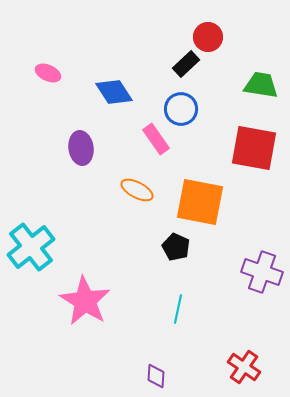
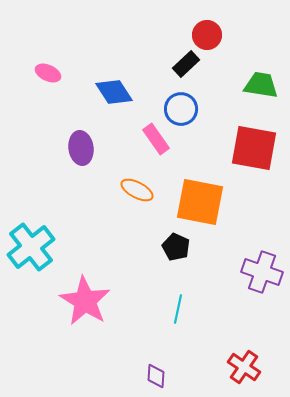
red circle: moved 1 px left, 2 px up
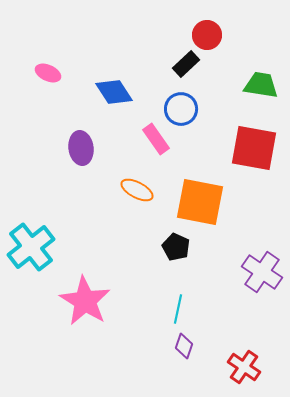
purple cross: rotated 15 degrees clockwise
purple diamond: moved 28 px right, 30 px up; rotated 15 degrees clockwise
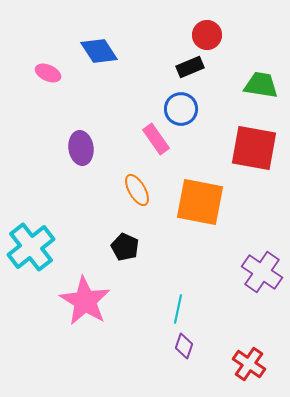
black rectangle: moved 4 px right, 3 px down; rotated 20 degrees clockwise
blue diamond: moved 15 px left, 41 px up
orange ellipse: rotated 32 degrees clockwise
black pentagon: moved 51 px left
red cross: moved 5 px right, 3 px up
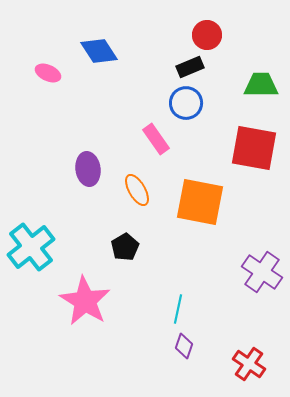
green trapezoid: rotated 9 degrees counterclockwise
blue circle: moved 5 px right, 6 px up
purple ellipse: moved 7 px right, 21 px down
black pentagon: rotated 16 degrees clockwise
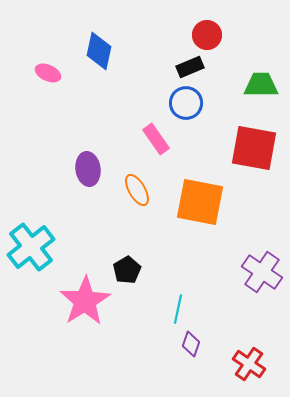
blue diamond: rotated 45 degrees clockwise
black pentagon: moved 2 px right, 23 px down
pink star: rotated 9 degrees clockwise
purple diamond: moved 7 px right, 2 px up
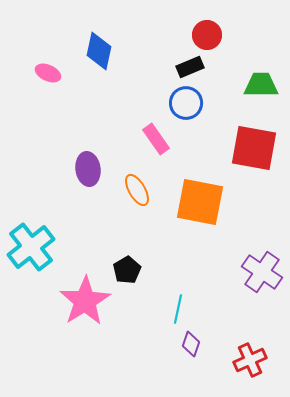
red cross: moved 1 px right, 4 px up; rotated 32 degrees clockwise
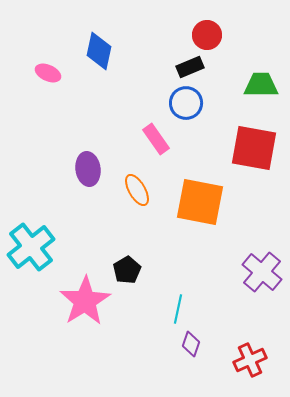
purple cross: rotated 6 degrees clockwise
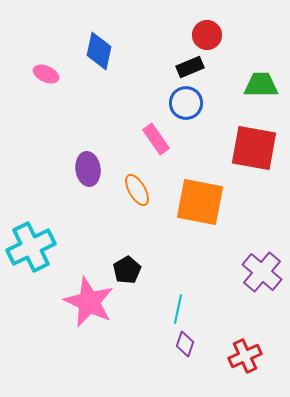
pink ellipse: moved 2 px left, 1 px down
cyan cross: rotated 12 degrees clockwise
pink star: moved 4 px right, 1 px down; rotated 15 degrees counterclockwise
purple diamond: moved 6 px left
red cross: moved 5 px left, 4 px up
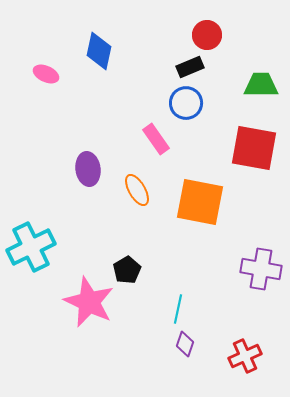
purple cross: moved 1 px left, 3 px up; rotated 30 degrees counterclockwise
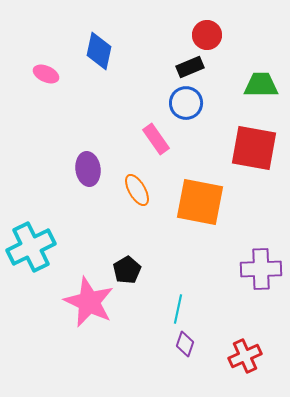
purple cross: rotated 12 degrees counterclockwise
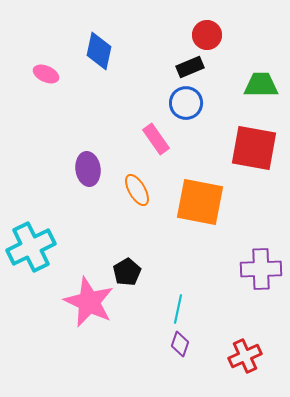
black pentagon: moved 2 px down
purple diamond: moved 5 px left
